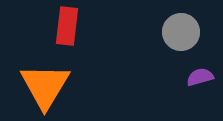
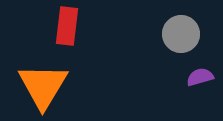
gray circle: moved 2 px down
orange triangle: moved 2 px left
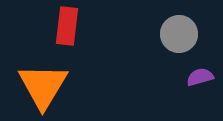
gray circle: moved 2 px left
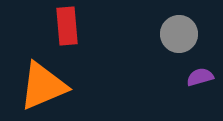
red rectangle: rotated 12 degrees counterclockwise
orange triangle: rotated 36 degrees clockwise
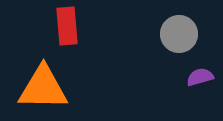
orange triangle: moved 2 px down; rotated 24 degrees clockwise
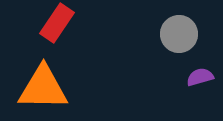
red rectangle: moved 10 px left, 3 px up; rotated 39 degrees clockwise
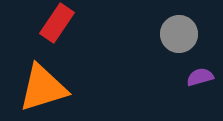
orange triangle: rotated 18 degrees counterclockwise
